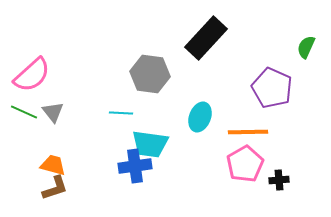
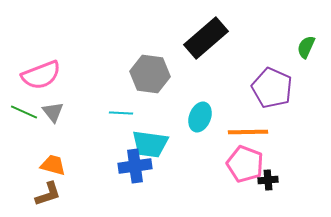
black rectangle: rotated 6 degrees clockwise
pink semicircle: moved 9 px right; rotated 21 degrees clockwise
pink pentagon: rotated 21 degrees counterclockwise
black cross: moved 11 px left
brown L-shape: moved 7 px left, 6 px down
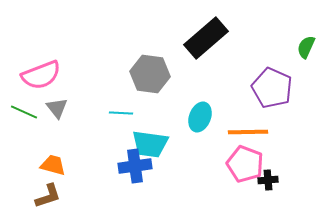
gray triangle: moved 4 px right, 4 px up
brown L-shape: moved 2 px down
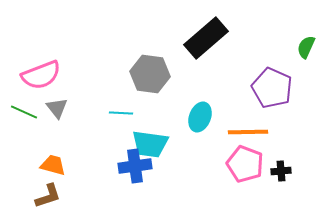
black cross: moved 13 px right, 9 px up
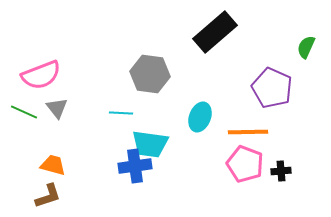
black rectangle: moved 9 px right, 6 px up
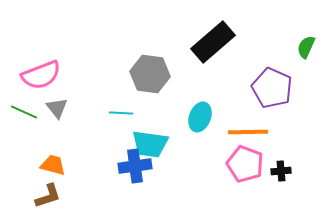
black rectangle: moved 2 px left, 10 px down
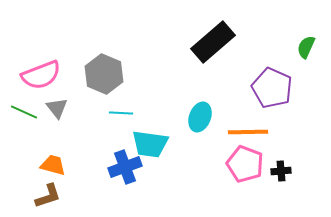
gray hexagon: moved 46 px left; rotated 15 degrees clockwise
blue cross: moved 10 px left, 1 px down; rotated 12 degrees counterclockwise
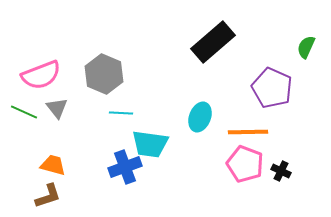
black cross: rotated 30 degrees clockwise
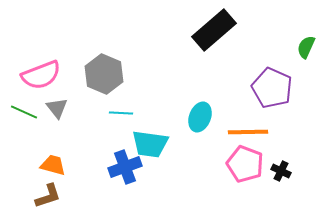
black rectangle: moved 1 px right, 12 px up
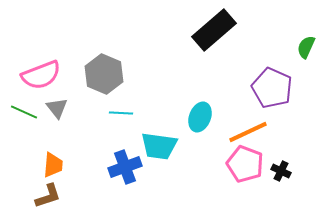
orange line: rotated 24 degrees counterclockwise
cyan trapezoid: moved 9 px right, 2 px down
orange trapezoid: rotated 80 degrees clockwise
